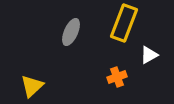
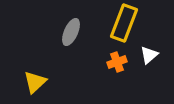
white triangle: rotated 12 degrees counterclockwise
orange cross: moved 15 px up
yellow triangle: moved 3 px right, 4 px up
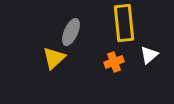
yellow rectangle: rotated 27 degrees counterclockwise
orange cross: moved 3 px left
yellow triangle: moved 19 px right, 24 px up
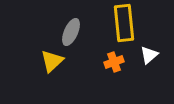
yellow triangle: moved 2 px left, 3 px down
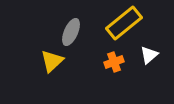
yellow rectangle: rotated 57 degrees clockwise
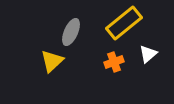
white triangle: moved 1 px left, 1 px up
